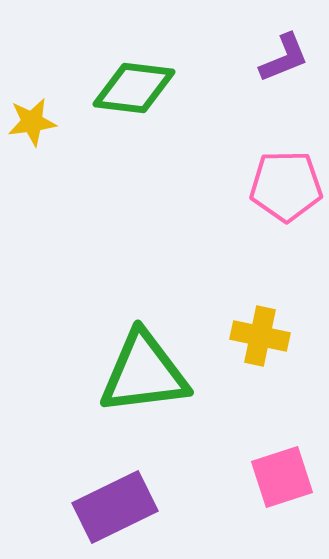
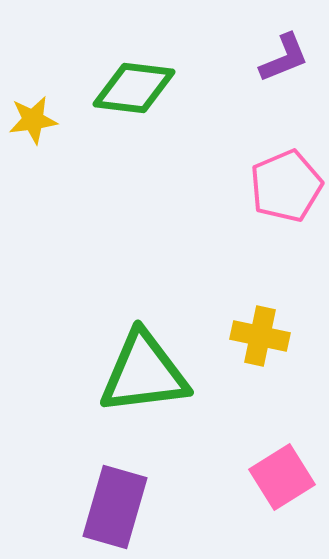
yellow star: moved 1 px right, 2 px up
pink pentagon: rotated 22 degrees counterclockwise
pink square: rotated 14 degrees counterclockwise
purple rectangle: rotated 48 degrees counterclockwise
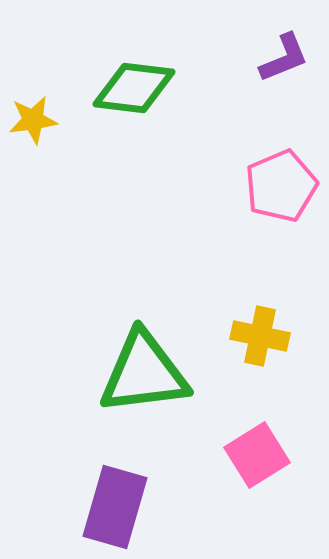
pink pentagon: moved 5 px left
pink square: moved 25 px left, 22 px up
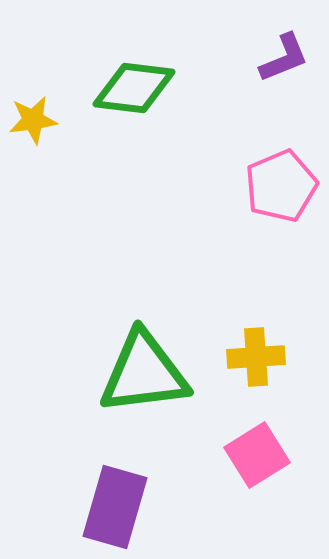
yellow cross: moved 4 px left, 21 px down; rotated 16 degrees counterclockwise
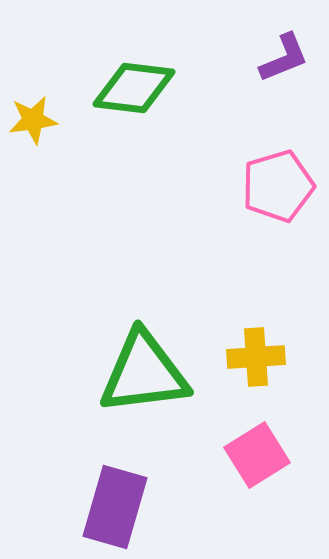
pink pentagon: moved 3 px left; rotated 6 degrees clockwise
